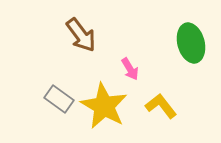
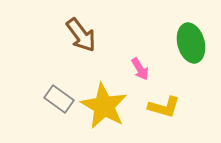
pink arrow: moved 10 px right
yellow L-shape: moved 3 px right, 1 px down; rotated 144 degrees clockwise
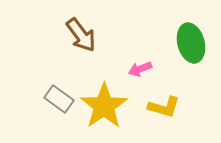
pink arrow: rotated 100 degrees clockwise
yellow star: rotated 9 degrees clockwise
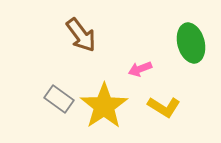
yellow L-shape: rotated 16 degrees clockwise
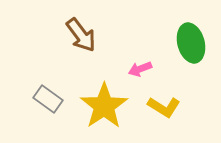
gray rectangle: moved 11 px left
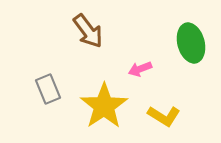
brown arrow: moved 7 px right, 4 px up
gray rectangle: moved 10 px up; rotated 32 degrees clockwise
yellow L-shape: moved 9 px down
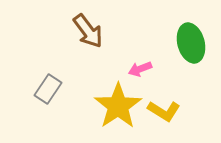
gray rectangle: rotated 56 degrees clockwise
yellow star: moved 14 px right
yellow L-shape: moved 5 px up
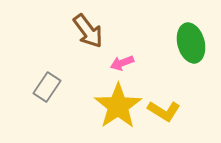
pink arrow: moved 18 px left, 6 px up
gray rectangle: moved 1 px left, 2 px up
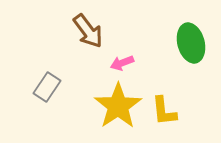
yellow L-shape: rotated 52 degrees clockwise
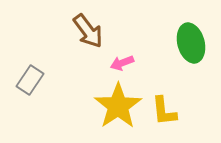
gray rectangle: moved 17 px left, 7 px up
